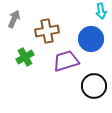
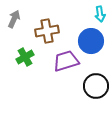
cyan arrow: moved 1 px left, 3 px down
blue circle: moved 2 px down
black circle: moved 2 px right
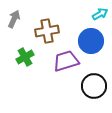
cyan arrow: rotated 112 degrees counterclockwise
black circle: moved 2 px left
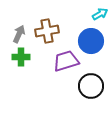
gray arrow: moved 5 px right, 15 px down
green cross: moved 4 px left; rotated 30 degrees clockwise
black circle: moved 3 px left
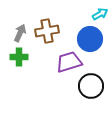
gray arrow: moved 1 px right, 1 px up
blue circle: moved 1 px left, 2 px up
green cross: moved 2 px left
purple trapezoid: moved 3 px right, 1 px down
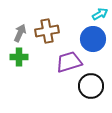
blue circle: moved 3 px right
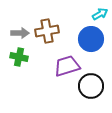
gray arrow: rotated 66 degrees clockwise
blue circle: moved 2 px left
green cross: rotated 12 degrees clockwise
purple trapezoid: moved 2 px left, 4 px down
